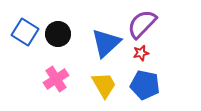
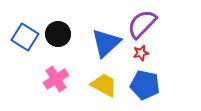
blue square: moved 5 px down
yellow trapezoid: rotated 32 degrees counterclockwise
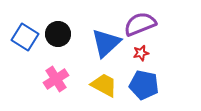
purple semicircle: moved 2 px left; rotated 24 degrees clockwise
blue pentagon: moved 1 px left
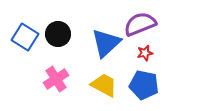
red star: moved 4 px right
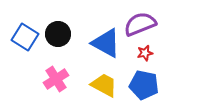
blue triangle: rotated 48 degrees counterclockwise
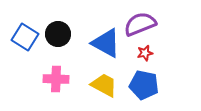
pink cross: rotated 35 degrees clockwise
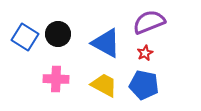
purple semicircle: moved 9 px right, 2 px up
red star: rotated 14 degrees counterclockwise
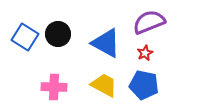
pink cross: moved 2 px left, 8 px down
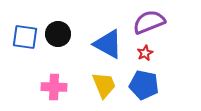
blue square: rotated 24 degrees counterclockwise
blue triangle: moved 2 px right, 1 px down
yellow trapezoid: rotated 40 degrees clockwise
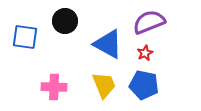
black circle: moved 7 px right, 13 px up
